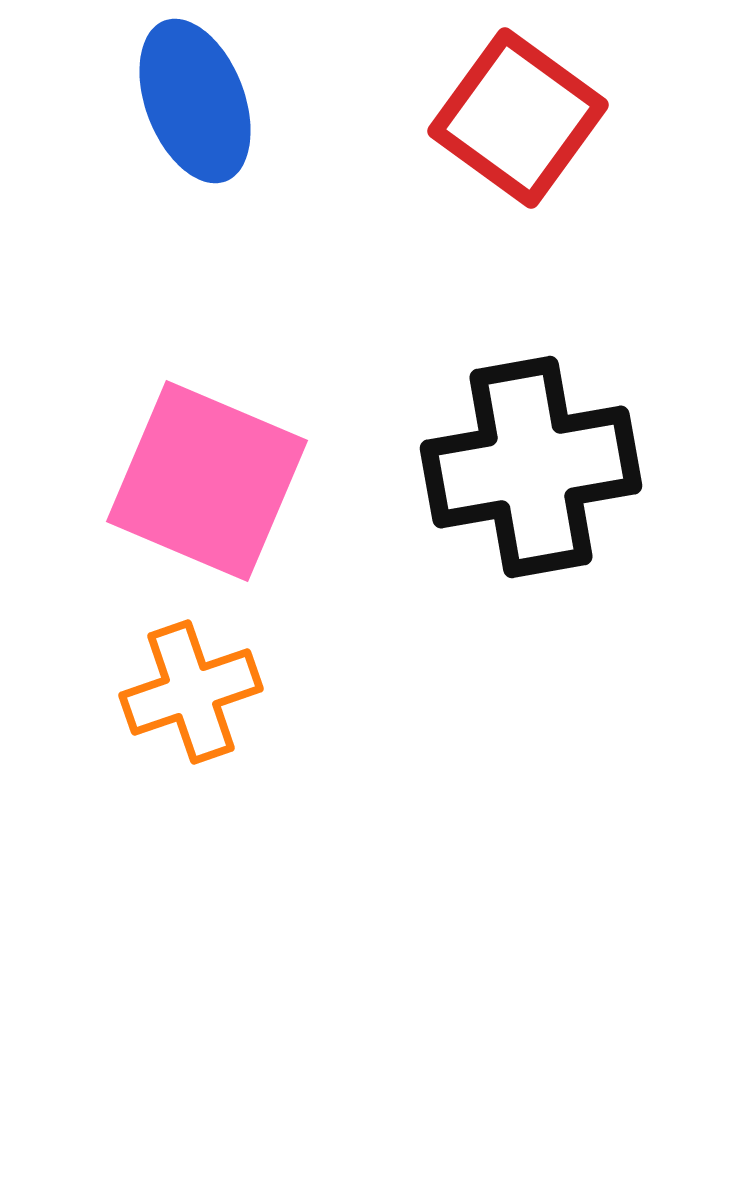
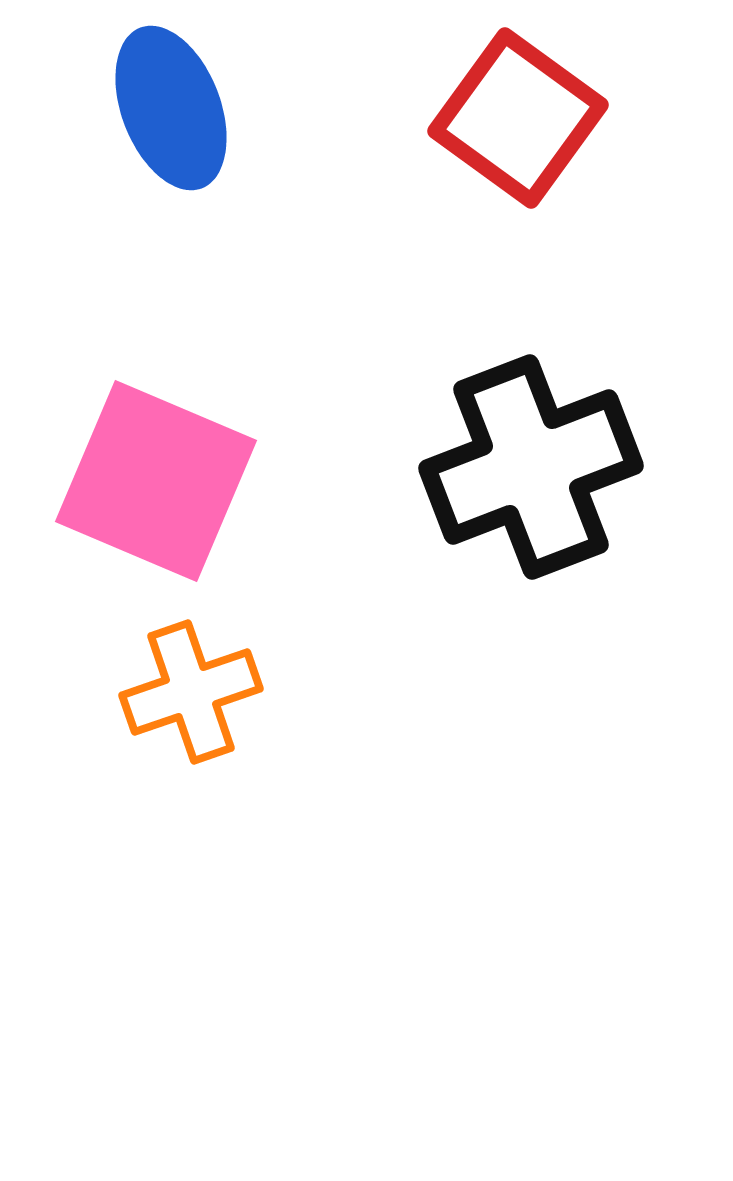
blue ellipse: moved 24 px left, 7 px down
black cross: rotated 11 degrees counterclockwise
pink square: moved 51 px left
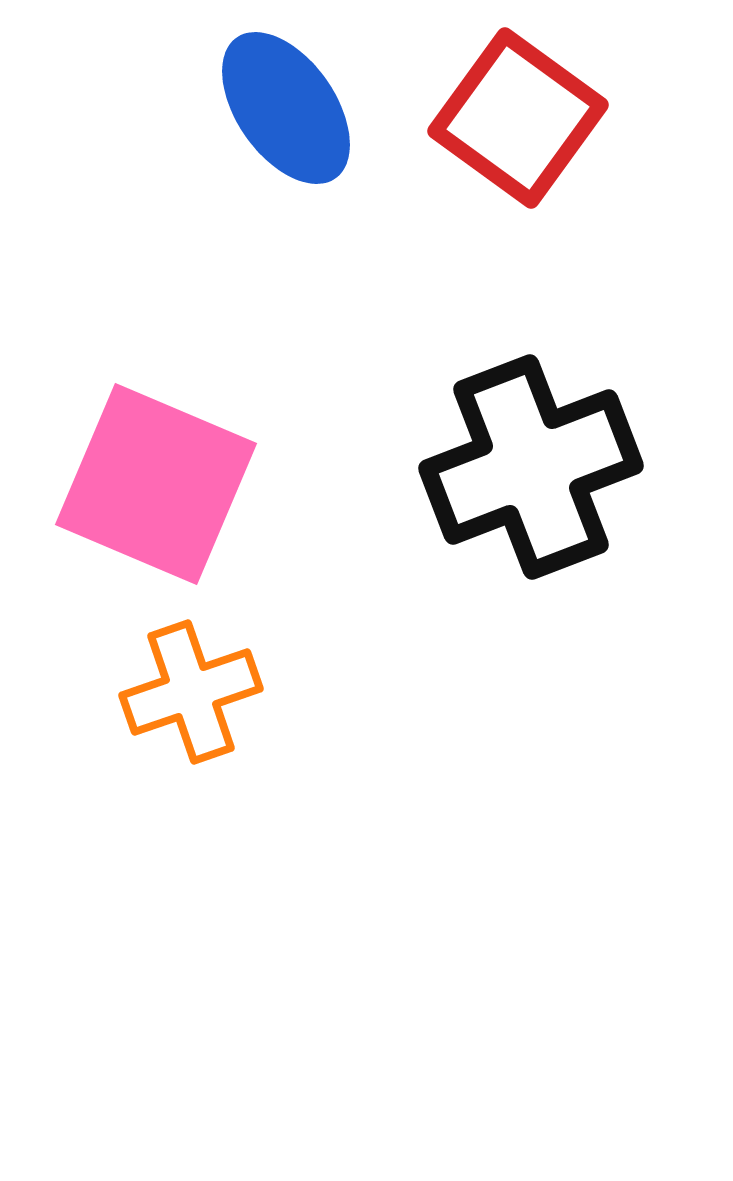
blue ellipse: moved 115 px right; rotated 14 degrees counterclockwise
pink square: moved 3 px down
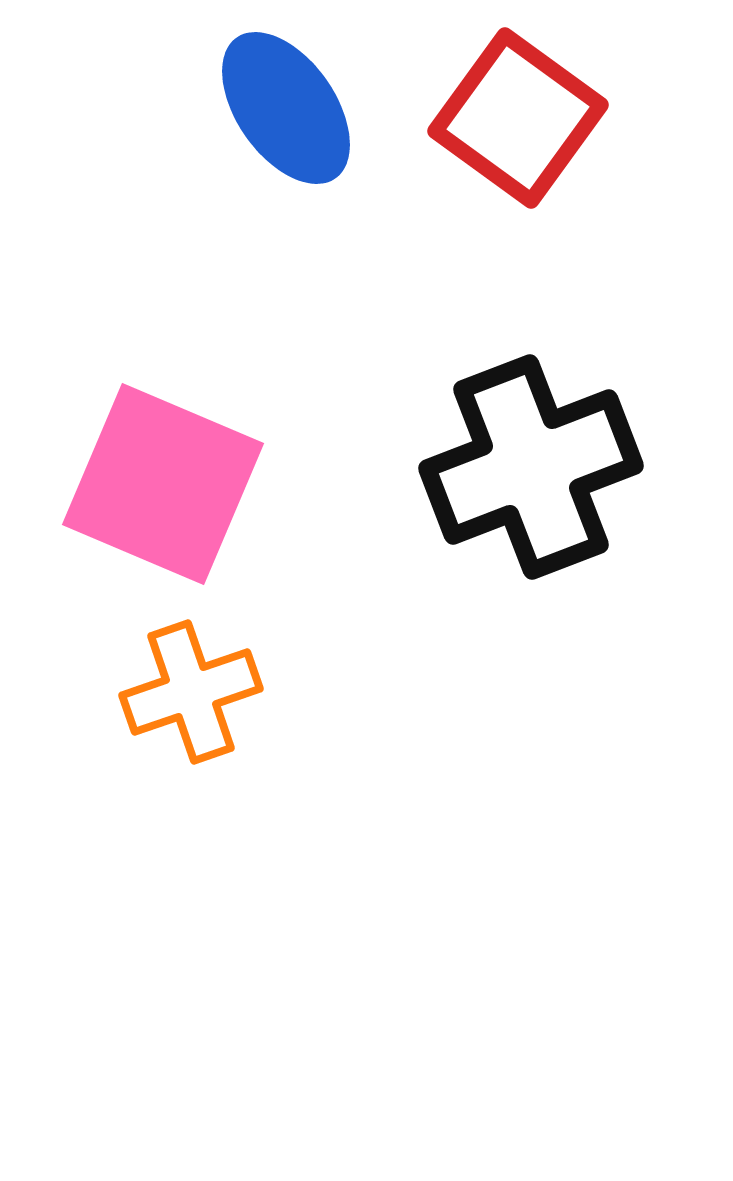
pink square: moved 7 px right
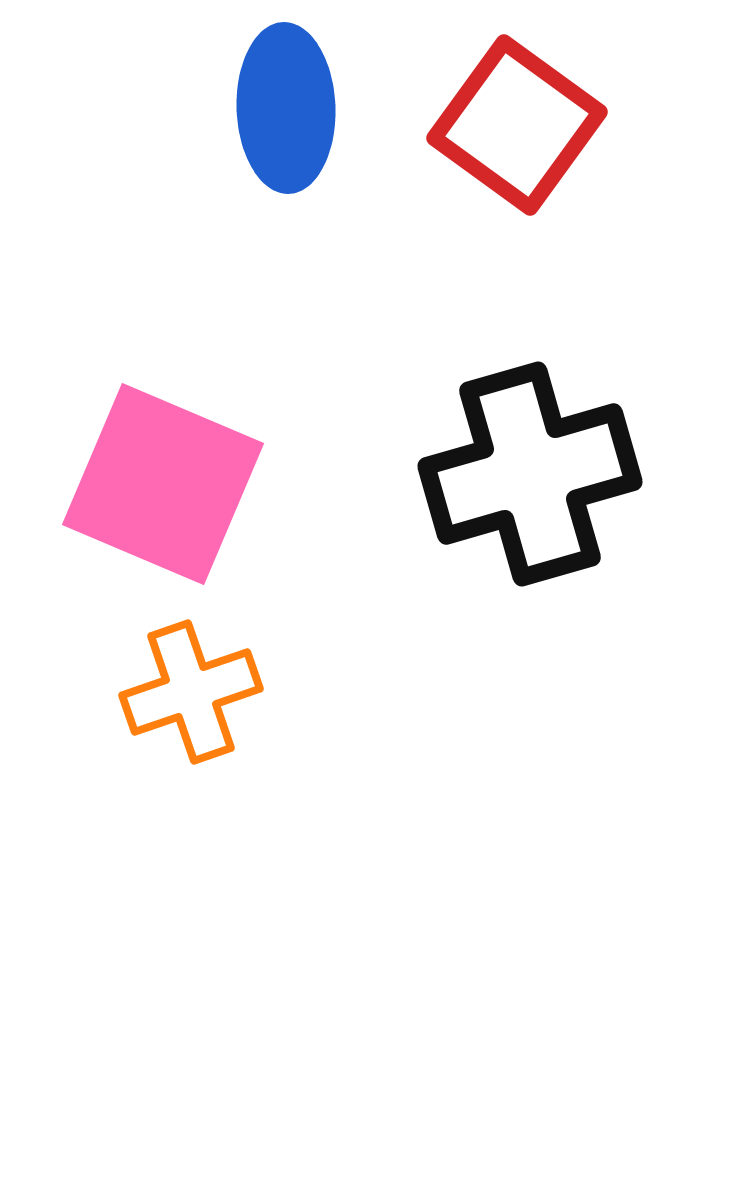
blue ellipse: rotated 33 degrees clockwise
red square: moved 1 px left, 7 px down
black cross: moved 1 px left, 7 px down; rotated 5 degrees clockwise
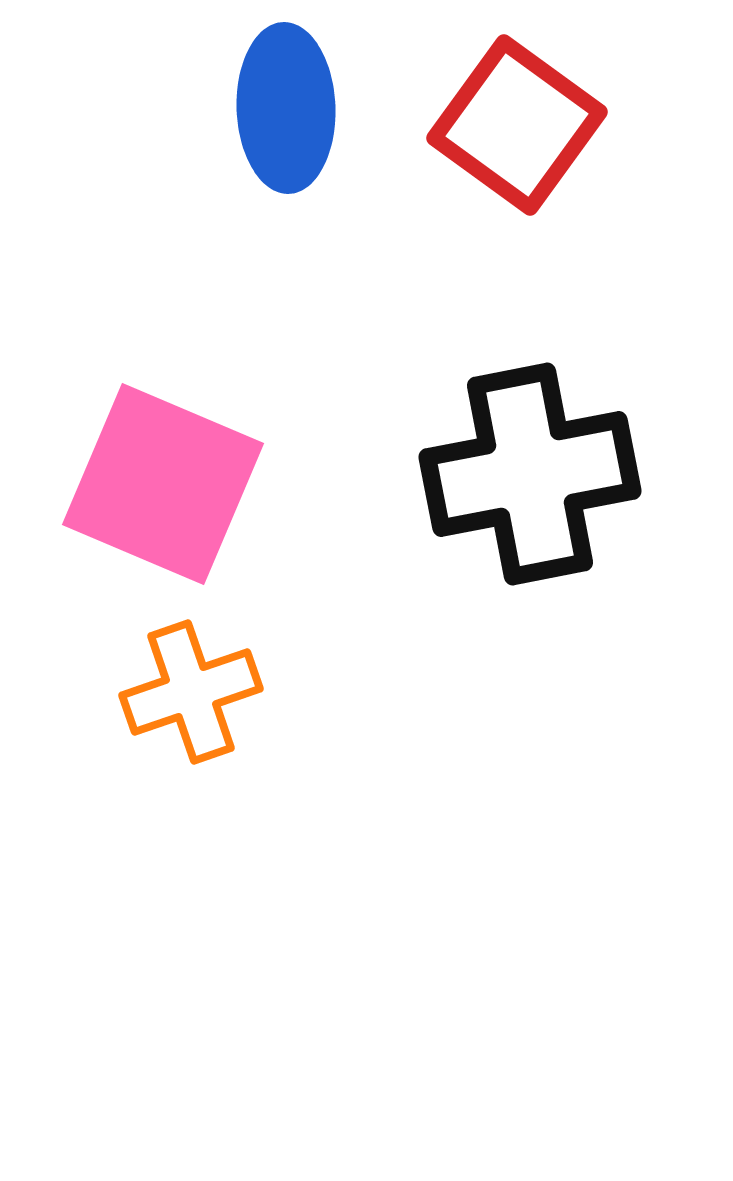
black cross: rotated 5 degrees clockwise
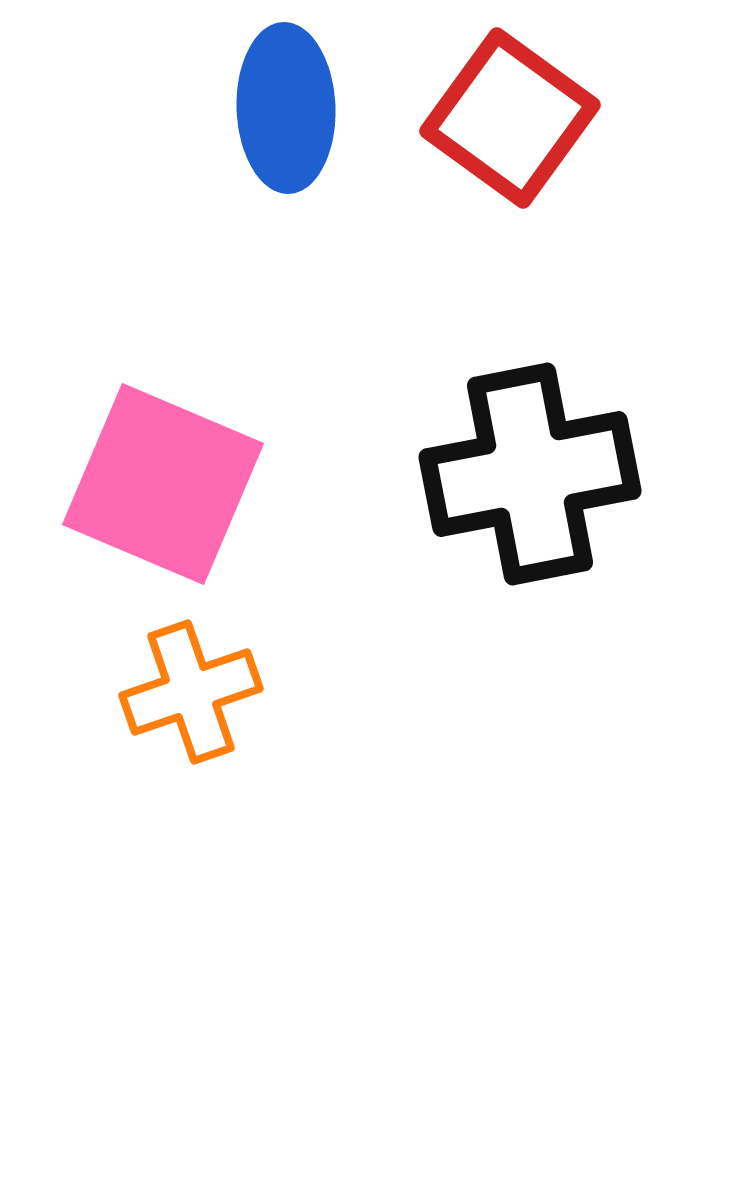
red square: moved 7 px left, 7 px up
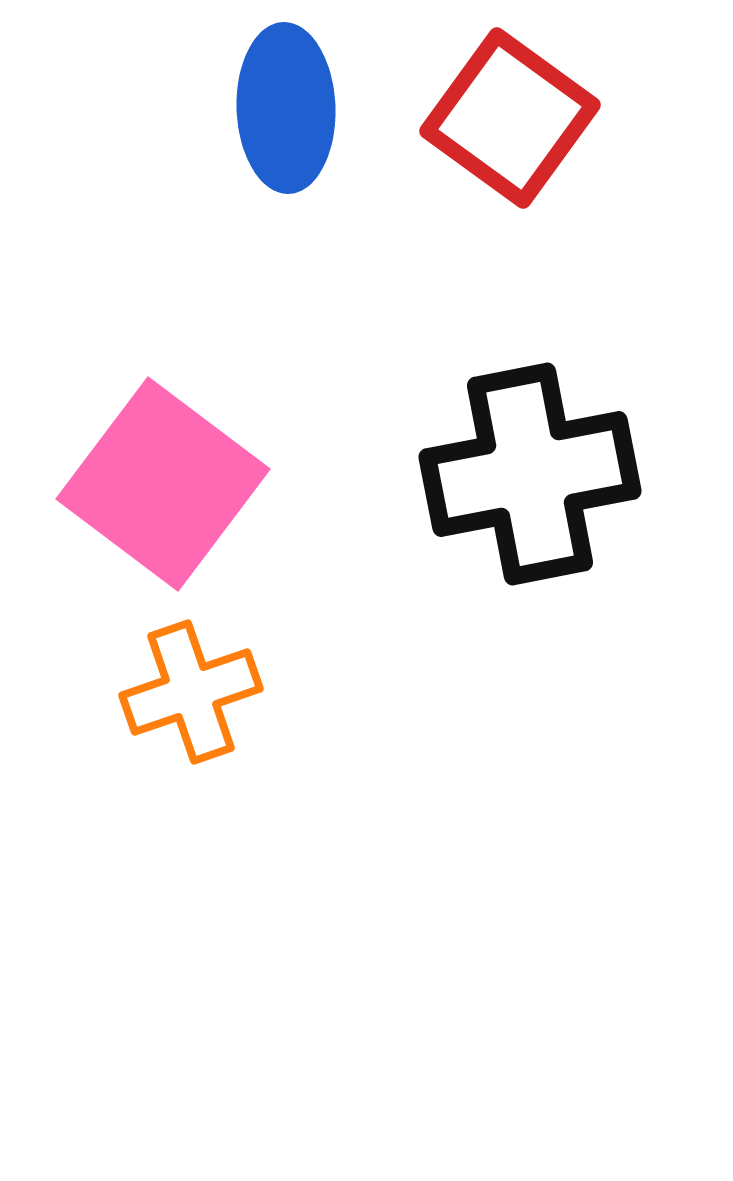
pink square: rotated 14 degrees clockwise
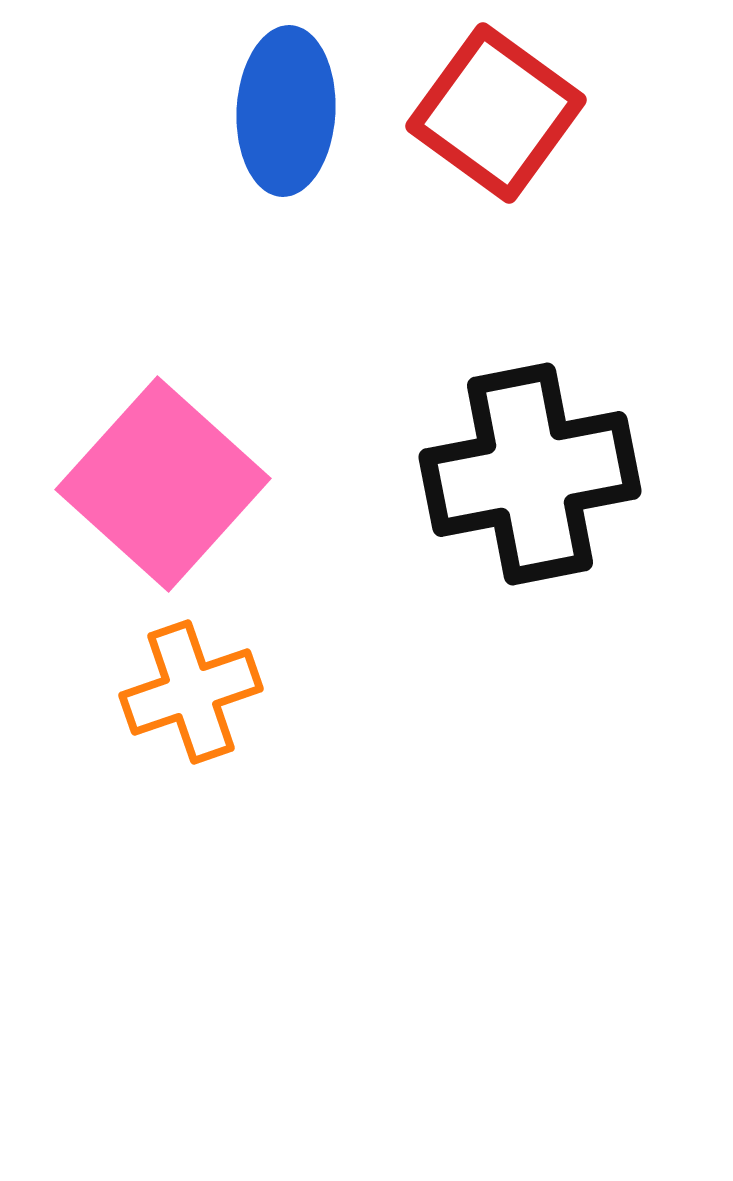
blue ellipse: moved 3 px down; rotated 5 degrees clockwise
red square: moved 14 px left, 5 px up
pink square: rotated 5 degrees clockwise
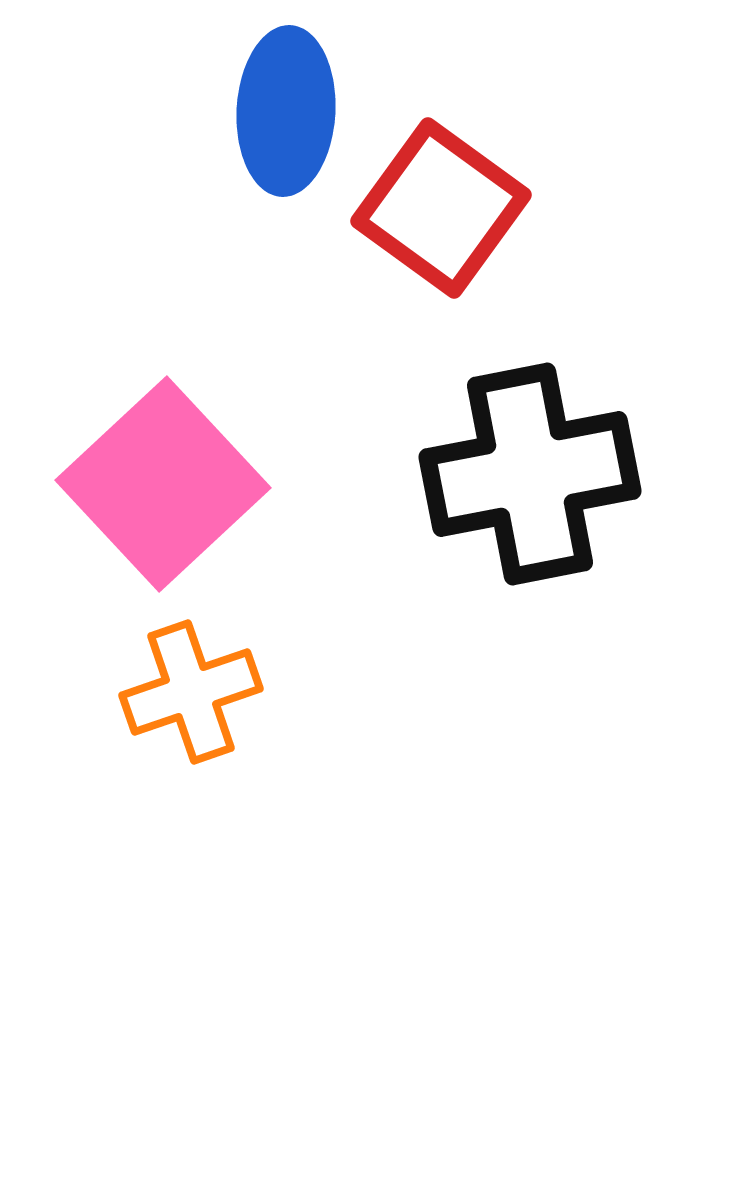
red square: moved 55 px left, 95 px down
pink square: rotated 5 degrees clockwise
